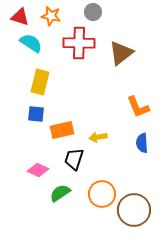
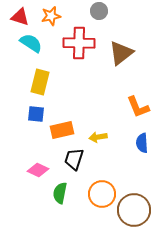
gray circle: moved 6 px right, 1 px up
orange star: rotated 24 degrees counterclockwise
green semicircle: rotated 45 degrees counterclockwise
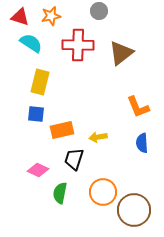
red cross: moved 1 px left, 2 px down
orange circle: moved 1 px right, 2 px up
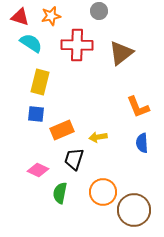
red cross: moved 1 px left
orange rectangle: rotated 10 degrees counterclockwise
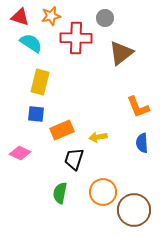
gray circle: moved 6 px right, 7 px down
red cross: moved 1 px left, 7 px up
pink diamond: moved 18 px left, 17 px up
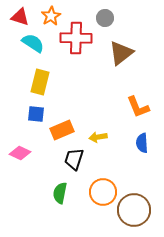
orange star: rotated 18 degrees counterclockwise
cyan semicircle: moved 2 px right
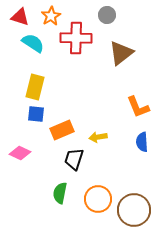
gray circle: moved 2 px right, 3 px up
yellow rectangle: moved 5 px left, 5 px down
blue semicircle: moved 1 px up
orange circle: moved 5 px left, 7 px down
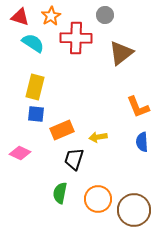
gray circle: moved 2 px left
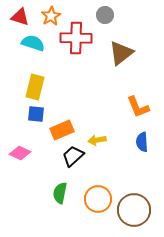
cyan semicircle: rotated 15 degrees counterclockwise
yellow arrow: moved 1 px left, 3 px down
black trapezoid: moved 1 px left, 3 px up; rotated 30 degrees clockwise
